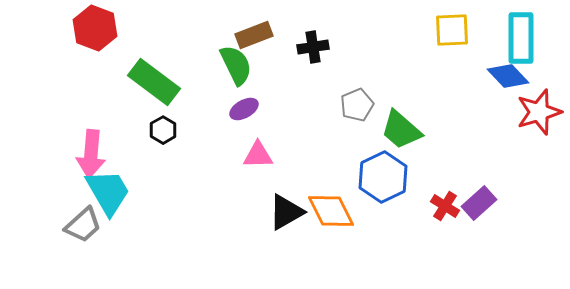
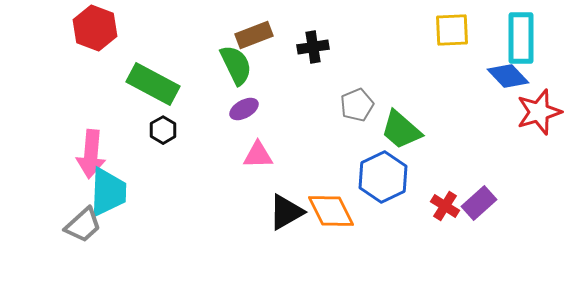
green rectangle: moved 1 px left, 2 px down; rotated 9 degrees counterclockwise
cyan trapezoid: rotated 32 degrees clockwise
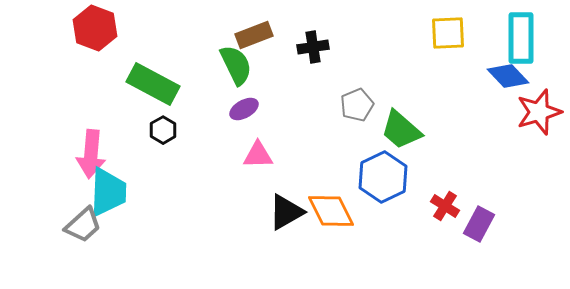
yellow square: moved 4 px left, 3 px down
purple rectangle: moved 21 px down; rotated 20 degrees counterclockwise
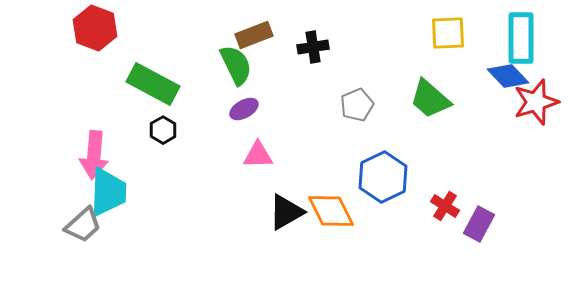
red star: moved 3 px left, 10 px up
green trapezoid: moved 29 px right, 31 px up
pink arrow: moved 3 px right, 1 px down
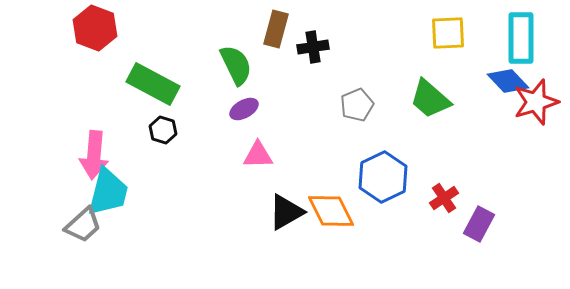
brown rectangle: moved 22 px right, 6 px up; rotated 54 degrees counterclockwise
blue diamond: moved 5 px down
black hexagon: rotated 12 degrees counterclockwise
cyan trapezoid: rotated 12 degrees clockwise
red cross: moved 1 px left, 8 px up; rotated 24 degrees clockwise
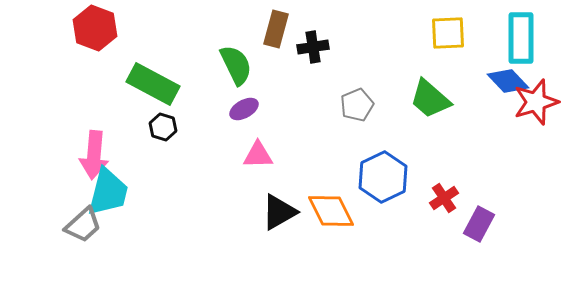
black hexagon: moved 3 px up
black triangle: moved 7 px left
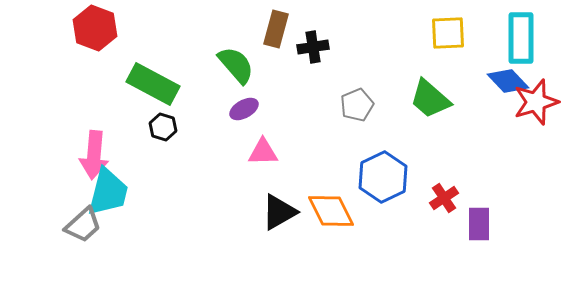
green semicircle: rotated 15 degrees counterclockwise
pink triangle: moved 5 px right, 3 px up
purple rectangle: rotated 28 degrees counterclockwise
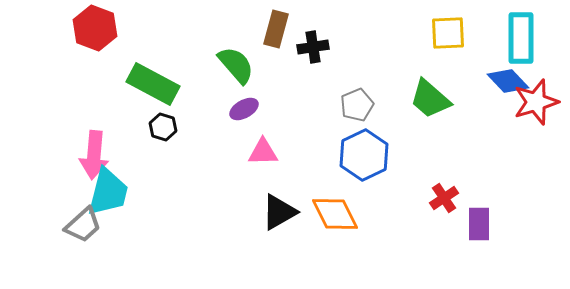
blue hexagon: moved 19 px left, 22 px up
orange diamond: moved 4 px right, 3 px down
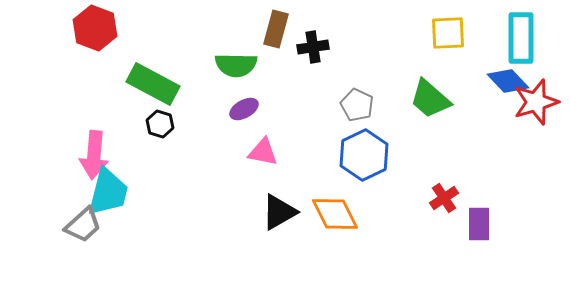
green semicircle: rotated 132 degrees clockwise
gray pentagon: rotated 24 degrees counterclockwise
black hexagon: moved 3 px left, 3 px up
pink triangle: rotated 12 degrees clockwise
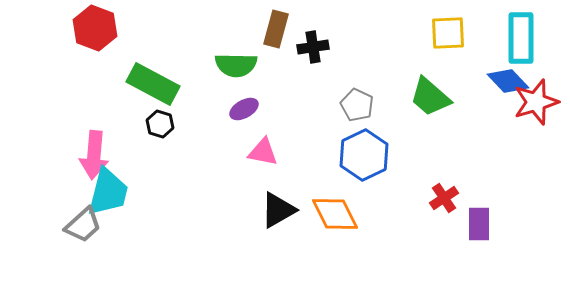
green trapezoid: moved 2 px up
black triangle: moved 1 px left, 2 px up
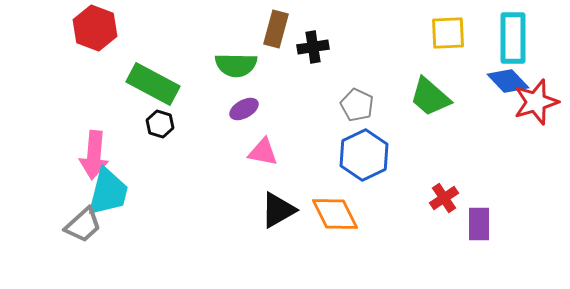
cyan rectangle: moved 8 px left
